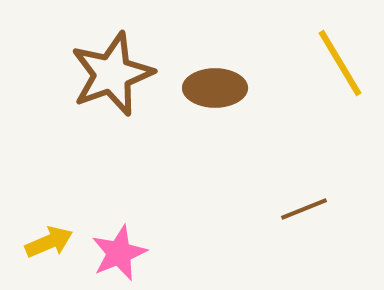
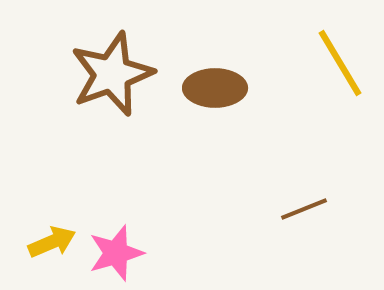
yellow arrow: moved 3 px right
pink star: moved 3 px left; rotated 6 degrees clockwise
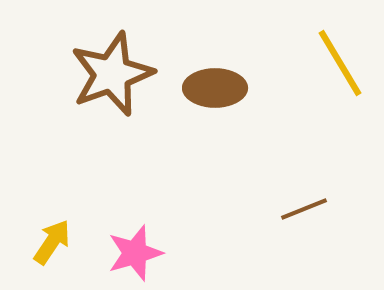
yellow arrow: rotated 33 degrees counterclockwise
pink star: moved 19 px right
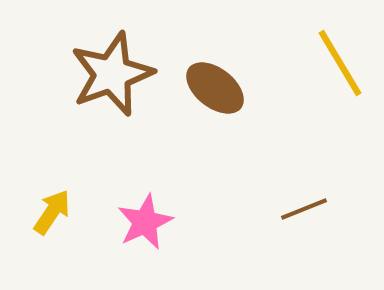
brown ellipse: rotated 38 degrees clockwise
yellow arrow: moved 30 px up
pink star: moved 10 px right, 31 px up; rotated 8 degrees counterclockwise
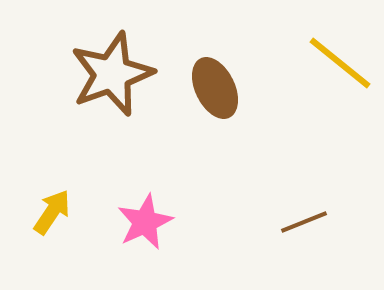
yellow line: rotated 20 degrees counterclockwise
brown ellipse: rotated 26 degrees clockwise
brown line: moved 13 px down
